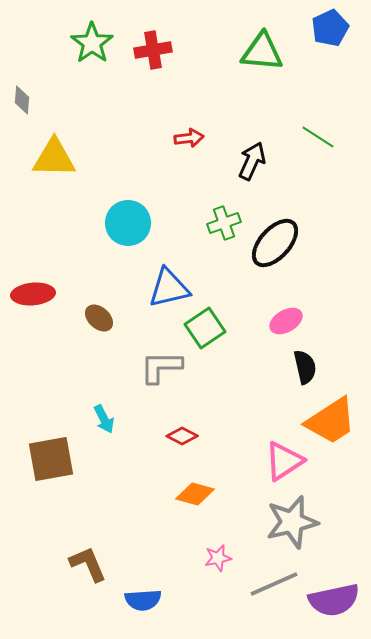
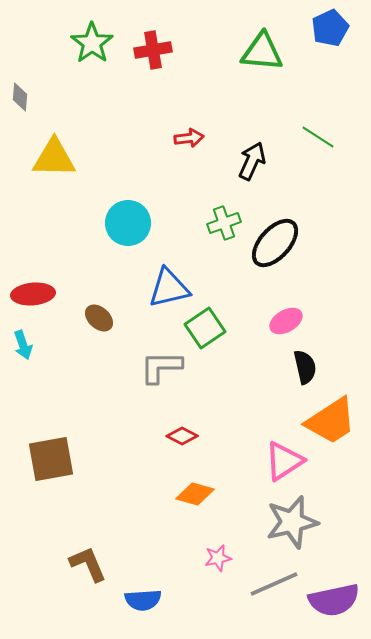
gray diamond: moved 2 px left, 3 px up
cyan arrow: moved 81 px left, 74 px up; rotated 8 degrees clockwise
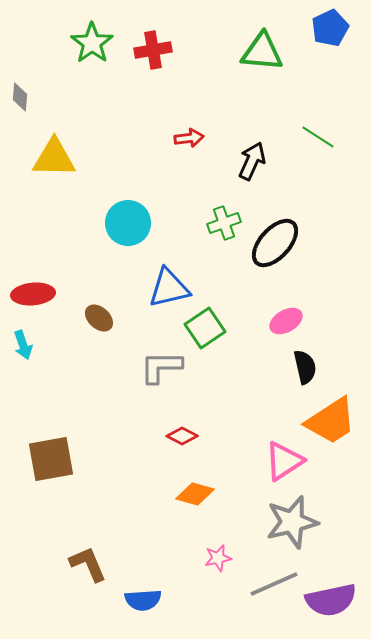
purple semicircle: moved 3 px left
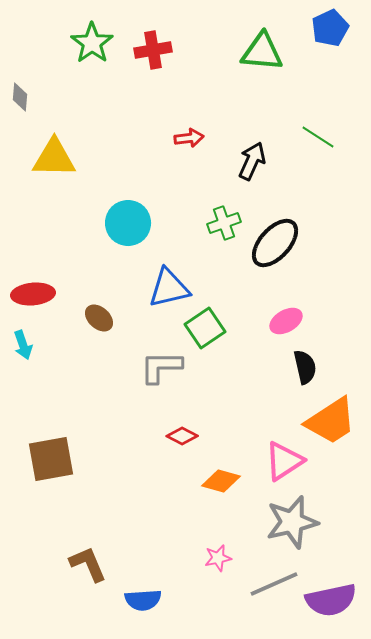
orange diamond: moved 26 px right, 13 px up
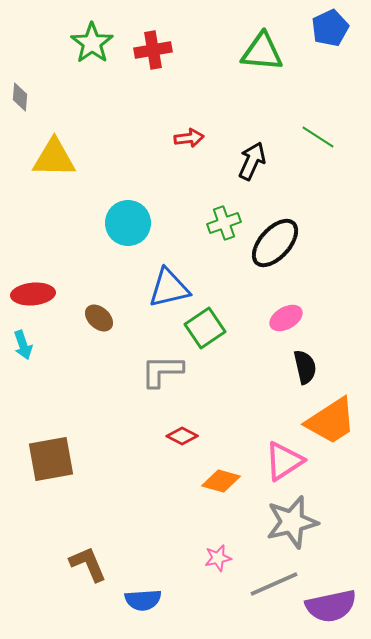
pink ellipse: moved 3 px up
gray L-shape: moved 1 px right, 4 px down
purple semicircle: moved 6 px down
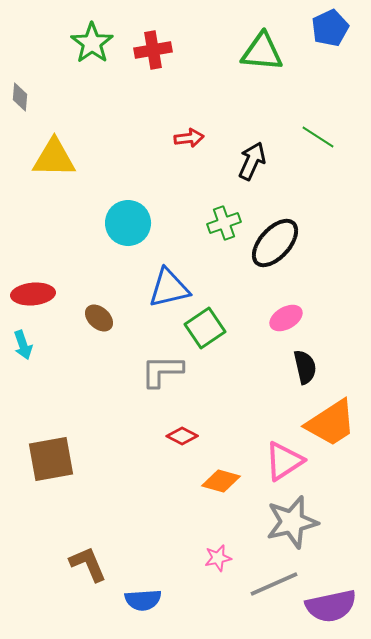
orange trapezoid: moved 2 px down
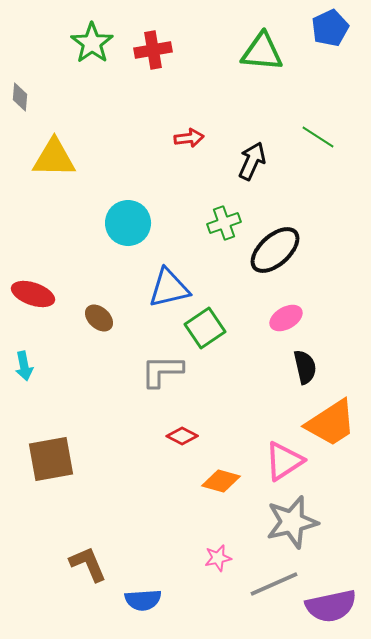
black ellipse: moved 7 px down; rotated 6 degrees clockwise
red ellipse: rotated 24 degrees clockwise
cyan arrow: moved 1 px right, 21 px down; rotated 8 degrees clockwise
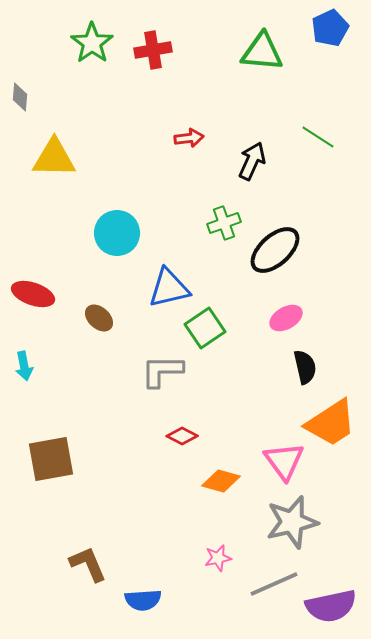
cyan circle: moved 11 px left, 10 px down
pink triangle: rotated 33 degrees counterclockwise
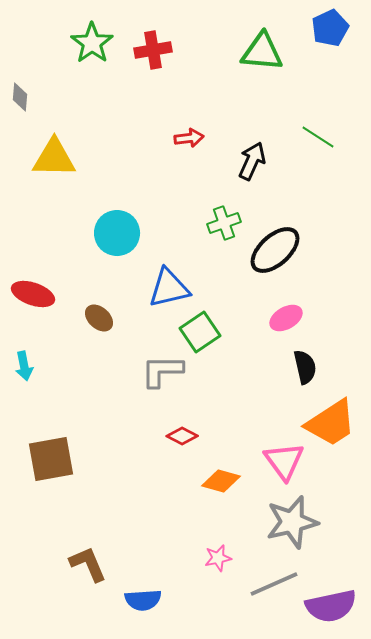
green square: moved 5 px left, 4 px down
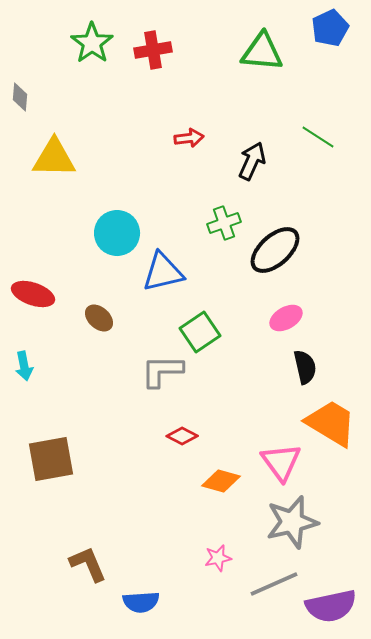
blue triangle: moved 6 px left, 16 px up
orange trapezoid: rotated 116 degrees counterclockwise
pink triangle: moved 3 px left, 1 px down
blue semicircle: moved 2 px left, 2 px down
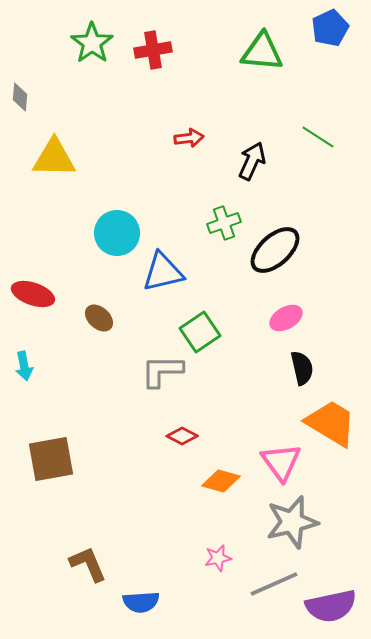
black semicircle: moved 3 px left, 1 px down
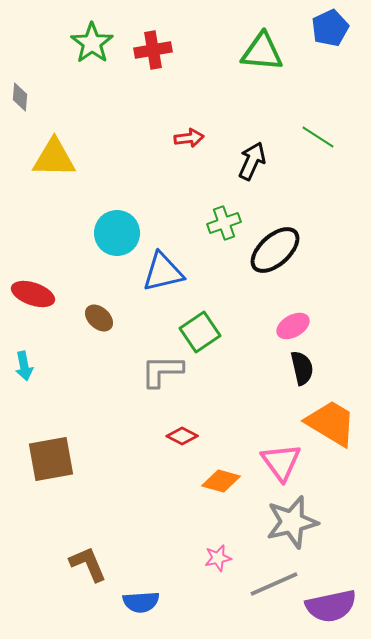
pink ellipse: moved 7 px right, 8 px down
